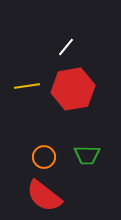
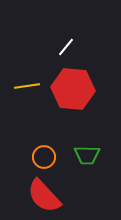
red hexagon: rotated 15 degrees clockwise
red semicircle: rotated 9 degrees clockwise
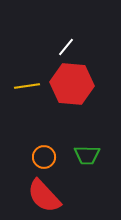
red hexagon: moved 1 px left, 5 px up
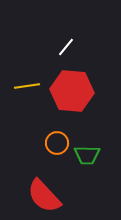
red hexagon: moved 7 px down
orange circle: moved 13 px right, 14 px up
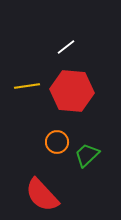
white line: rotated 12 degrees clockwise
orange circle: moved 1 px up
green trapezoid: rotated 136 degrees clockwise
red semicircle: moved 2 px left, 1 px up
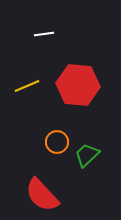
white line: moved 22 px left, 13 px up; rotated 30 degrees clockwise
yellow line: rotated 15 degrees counterclockwise
red hexagon: moved 6 px right, 6 px up
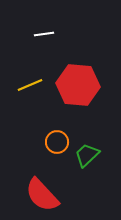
yellow line: moved 3 px right, 1 px up
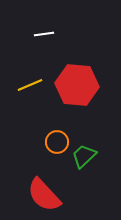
red hexagon: moved 1 px left
green trapezoid: moved 3 px left, 1 px down
red semicircle: moved 2 px right
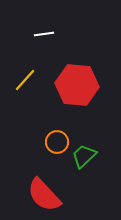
yellow line: moved 5 px left, 5 px up; rotated 25 degrees counterclockwise
